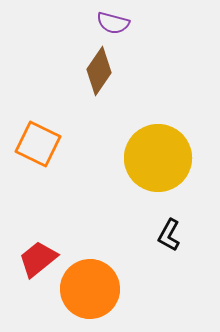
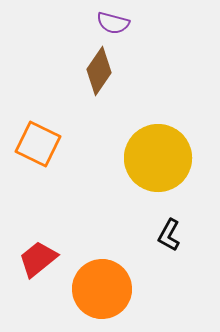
orange circle: moved 12 px right
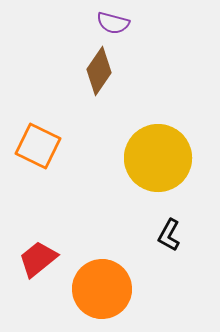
orange square: moved 2 px down
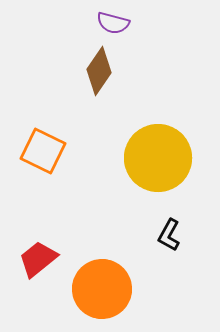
orange square: moved 5 px right, 5 px down
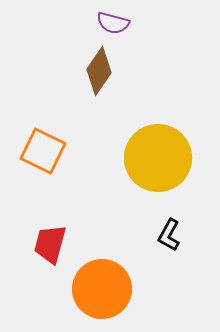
red trapezoid: moved 12 px right, 15 px up; rotated 36 degrees counterclockwise
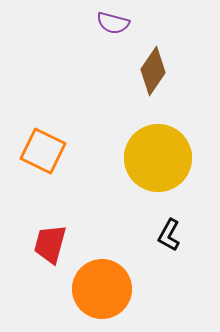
brown diamond: moved 54 px right
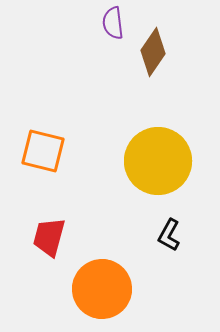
purple semicircle: rotated 68 degrees clockwise
brown diamond: moved 19 px up
orange square: rotated 12 degrees counterclockwise
yellow circle: moved 3 px down
red trapezoid: moved 1 px left, 7 px up
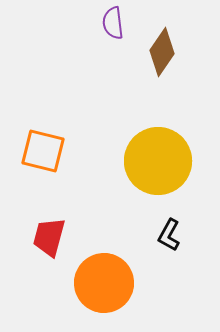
brown diamond: moved 9 px right
orange circle: moved 2 px right, 6 px up
